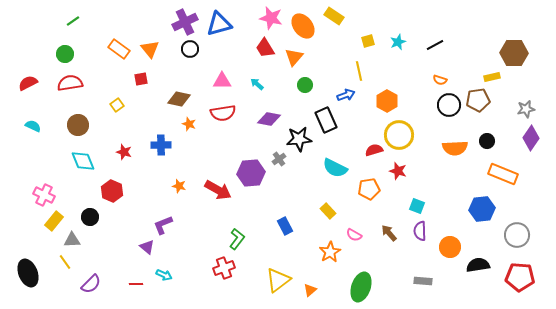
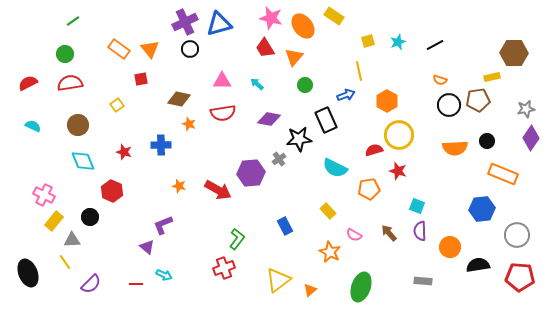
orange star at (330, 252): rotated 15 degrees counterclockwise
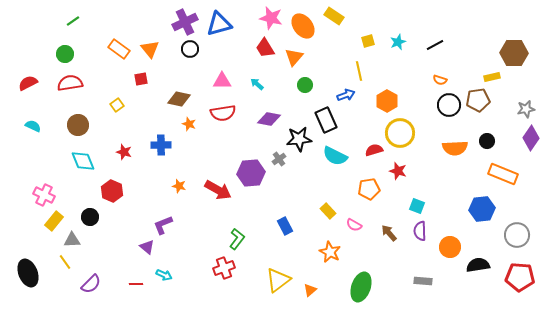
yellow circle at (399, 135): moved 1 px right, 2 px up
cyan semicircle at (335, 168): moved 12 px up
pink semicircle at (354, 235): moved 10 px up
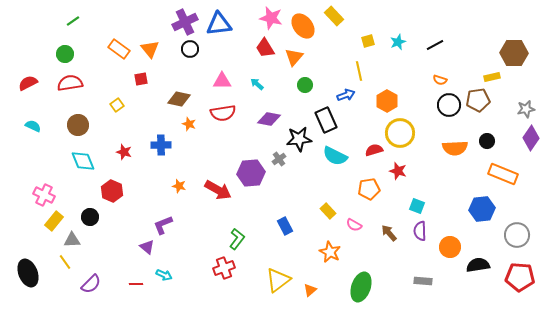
yellow rectangle at (334, 16): rotated 12 degrees clockwise
blue triangle at (219, 24): rotated 8 degrees clockwise
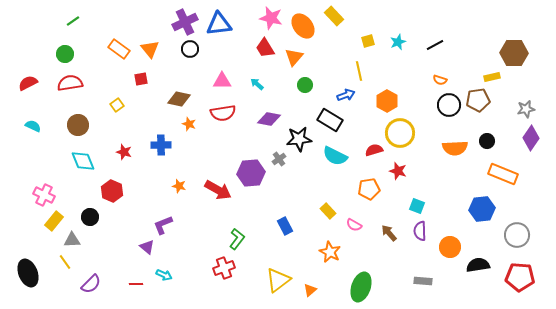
black rectangle at (326, 120): moved 4 px right; rotated 35 degrees counterclockwise
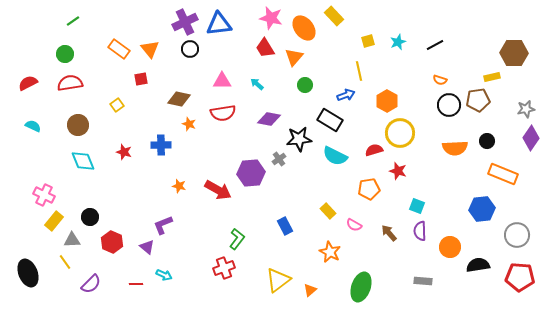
orange ellipse at (303, 26): moved 1 px right, 2 px down
red hexagon at (112, 191): moved 51 px down
